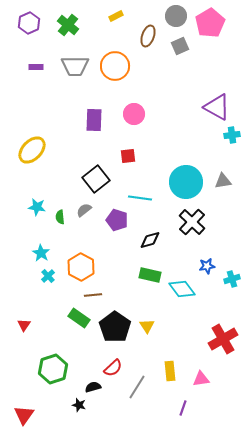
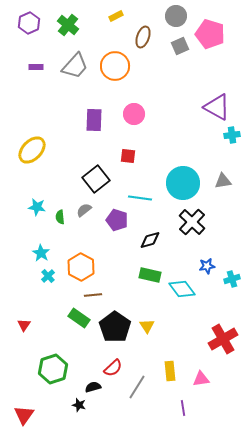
pink pentagon at (210, 23): moved 11 px down; rotated 24 degrees counterclockwise
brown ellipse at (148, 36): moved 5 px left, 1 px down
gray trapezoid at (75, 66): rotated 48 degrees counterclockwise
red square at (128, 156): rotated 14 degrees clockwise
cyan circle at (186, 182): moved 3 px left, 1 px down
purple line at (183, 408): rotated 28 degrees counterclockwise
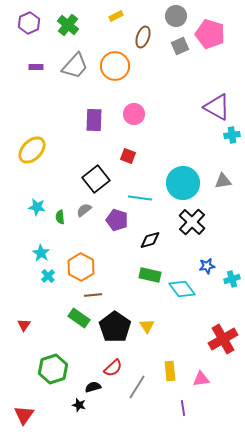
red square at (128, 156): rotated 14 degrees clockwise
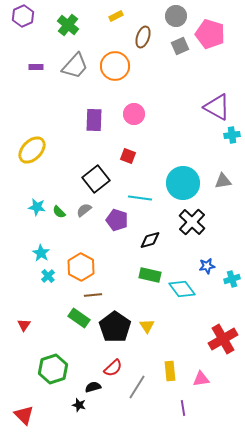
purple hexagon at (29, 23): moved 6 px left, 7 px up
green semicircle at (60, 217): moved 1 px left, 5 px up; rotated 40 degrees counterclockwise
red triangle at (24, 415): rotated 20 degrees counterclockwise
